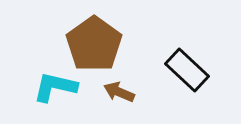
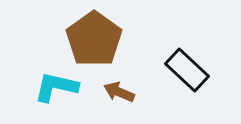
brown pentagon: moved 5 px up
cyan L-shape: moved 1 px right
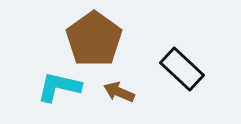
black rectangle: moved 5 px left, 1 px up
cyan L-shape: moved 3 px right
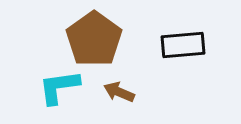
black rectangle: moved 1 px right, 24 px up; rotated 48 degrees counterclockwise
cyan L-shape: rotated 21 degrees counterclockwise
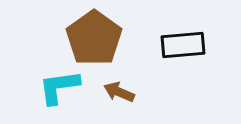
brown pentagon: moved 1 px up
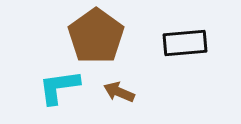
brown pentagon: moved 2 px right, 2 px up
black rectangle: moved 2 px right, 2 px up
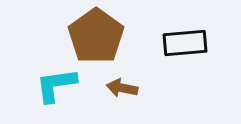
cyan L-shape: moved 3 px left, 2 px up
brown arrow: moved 3 px right, 4 px up; rotated 12 degrees counterclockwise
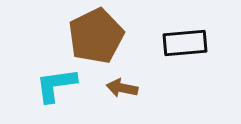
brown pentagon: rotated 10 degrees clockwise
